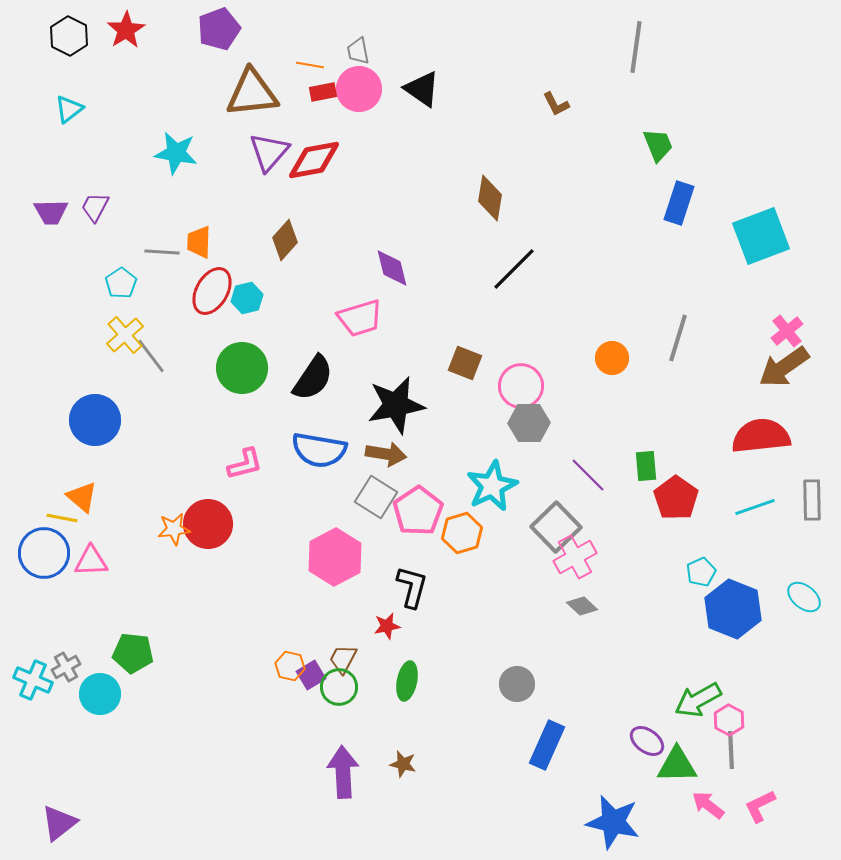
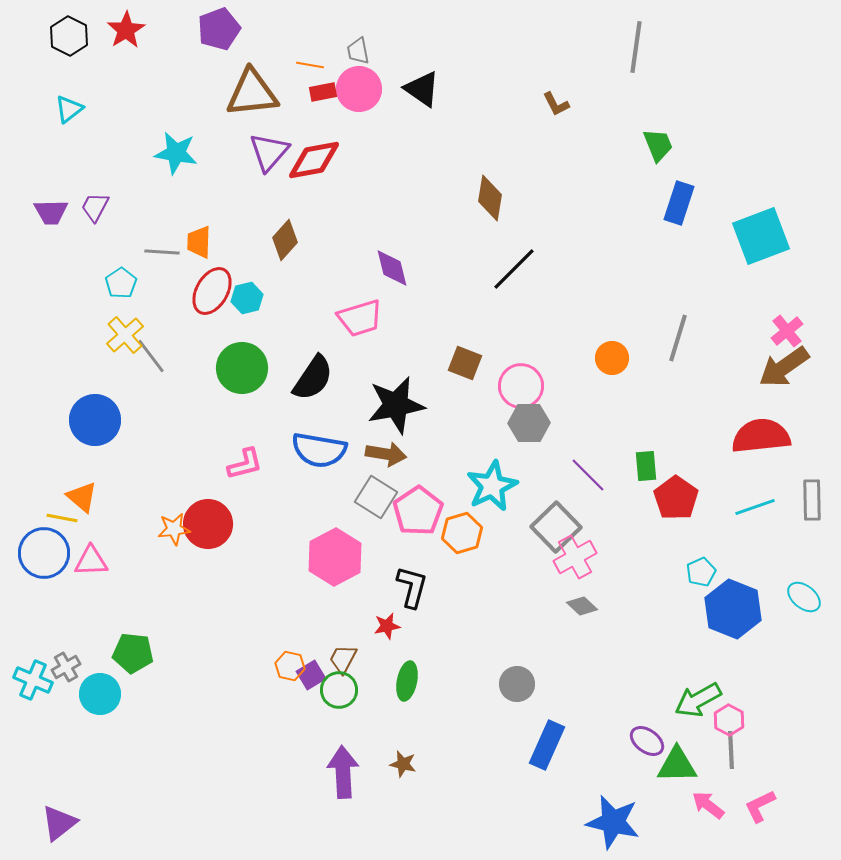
green circle at (339, 687): moved 3 px down
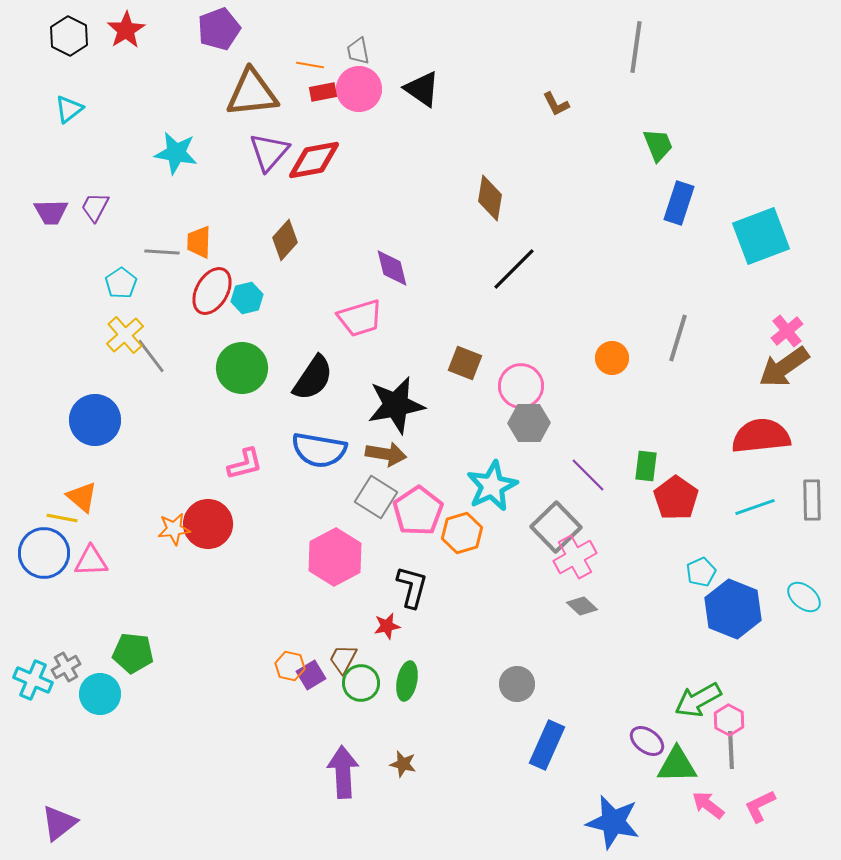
green rectangle at (646, 466): rotated 12 degrees clockwise
green circle at (339, 690): moved 22 px right, 7 px up
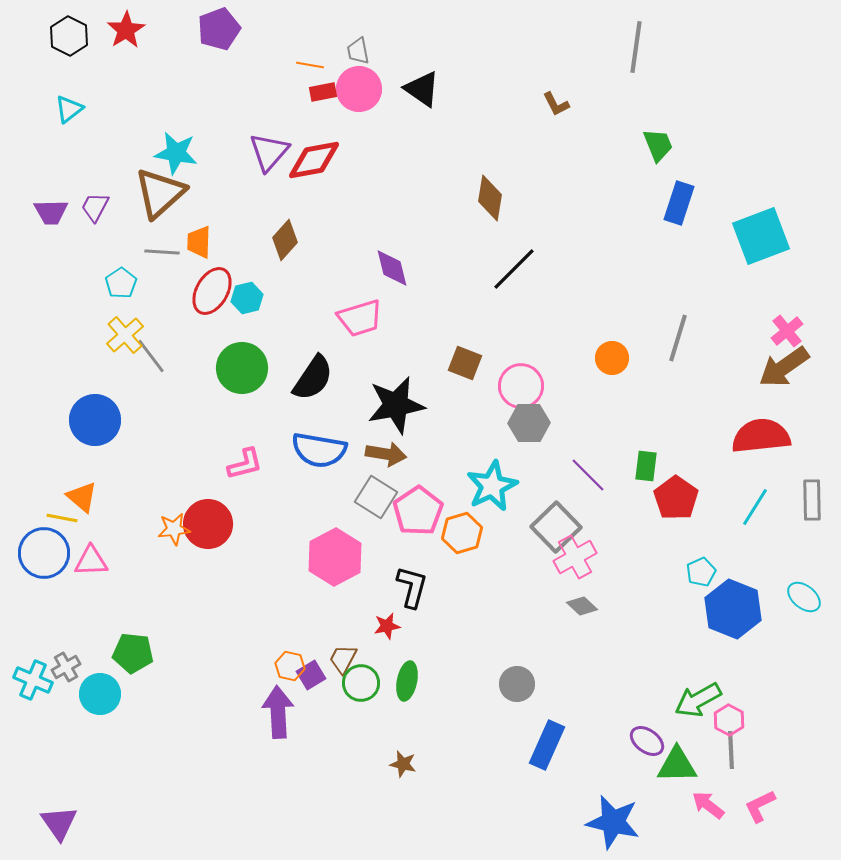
brown triangle at (252, 93): moved 92 px left, 100 px down; rotated 36 degrees counterclockwise
cyan line at (755, 507): rotated 39 degrees counterclockwise
purple arrow at (343, 772): moved 65 px left, 60 px up
purple triangle at (59, 823): rotated 27 degrees counterclockwise
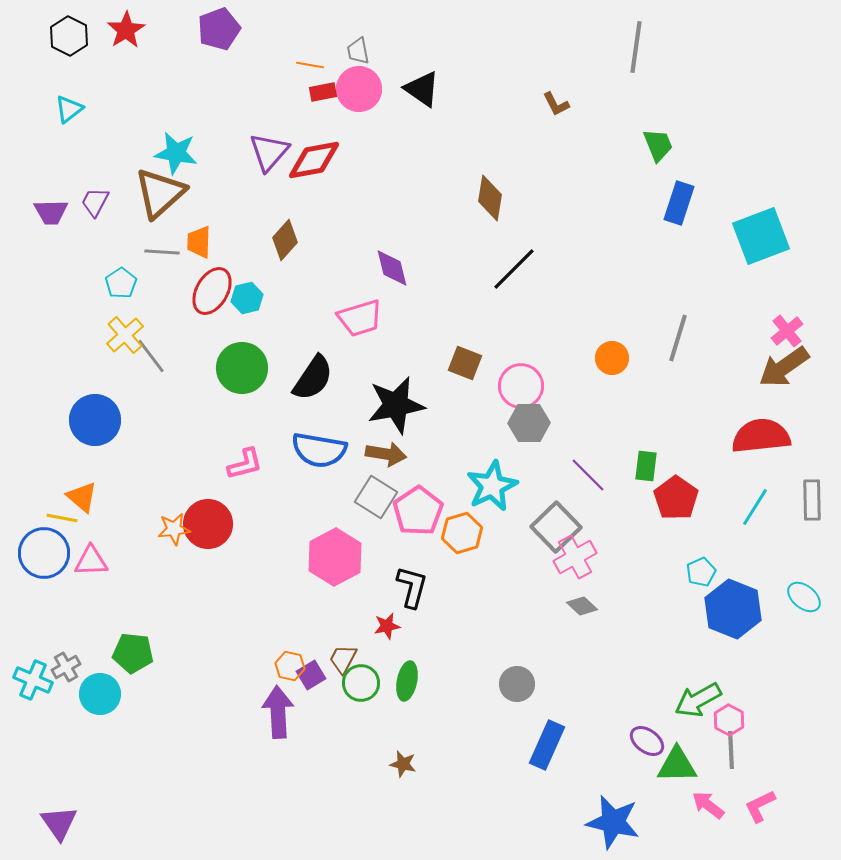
purple trapezoid at (95, 207): moved 5 px up
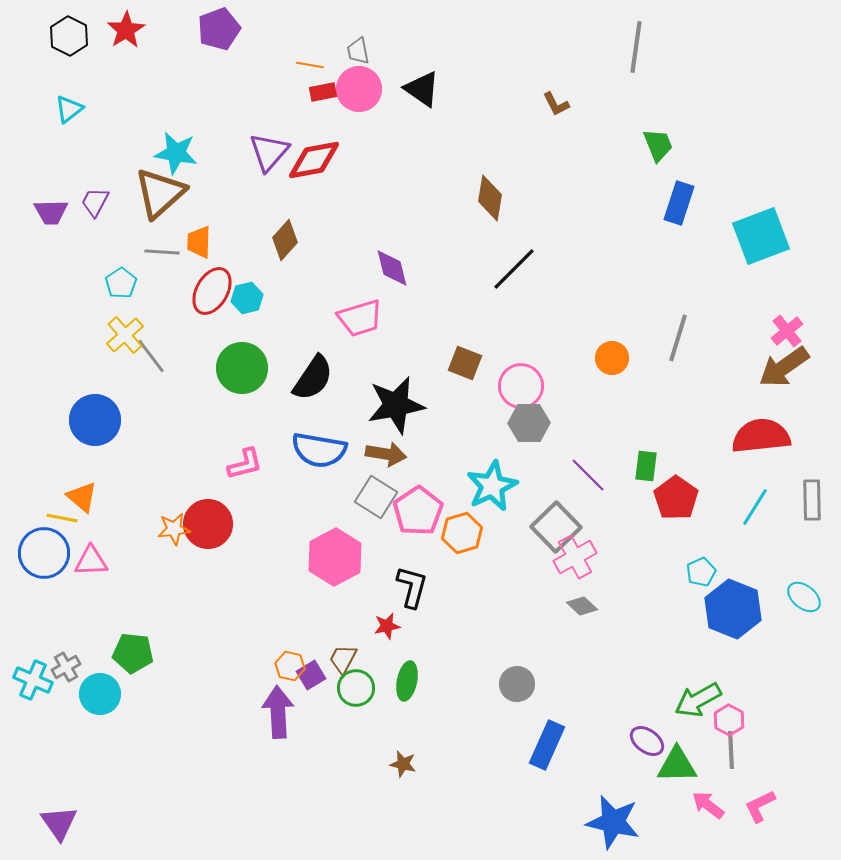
green circle at (361, 683): moved 5 px left, 5 px down
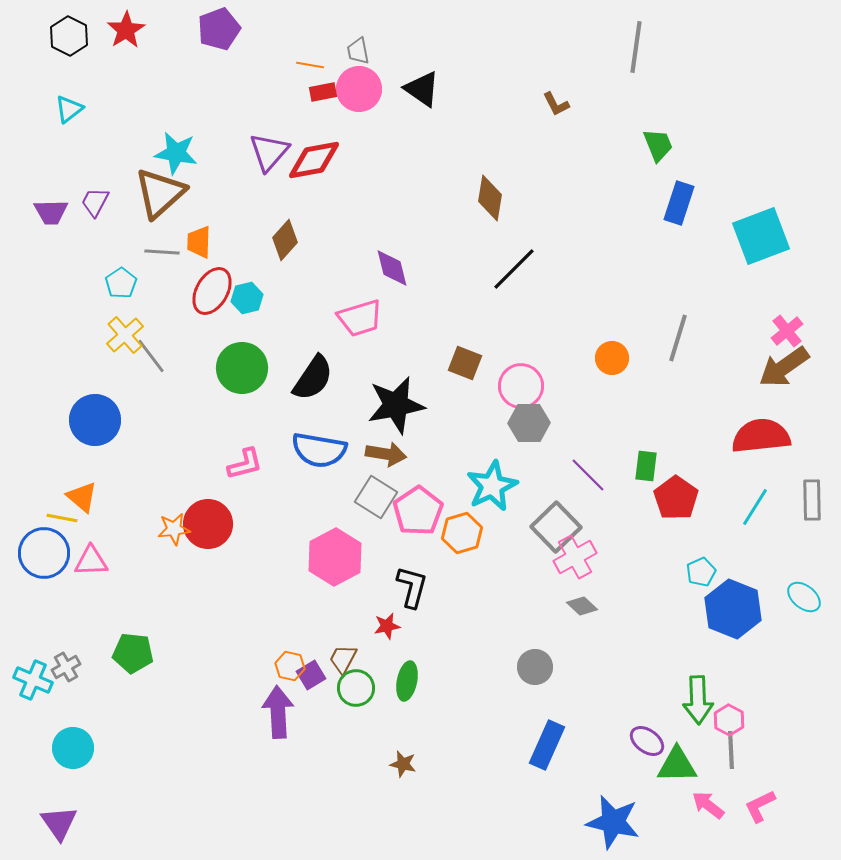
gray circle at (517, 684): moved 18 px right, 17 px up
cyan circle at (100, 694): moved 27 px left, 54 px down
green arrow at (698, 700): rotated 63 degrees counterclockwise
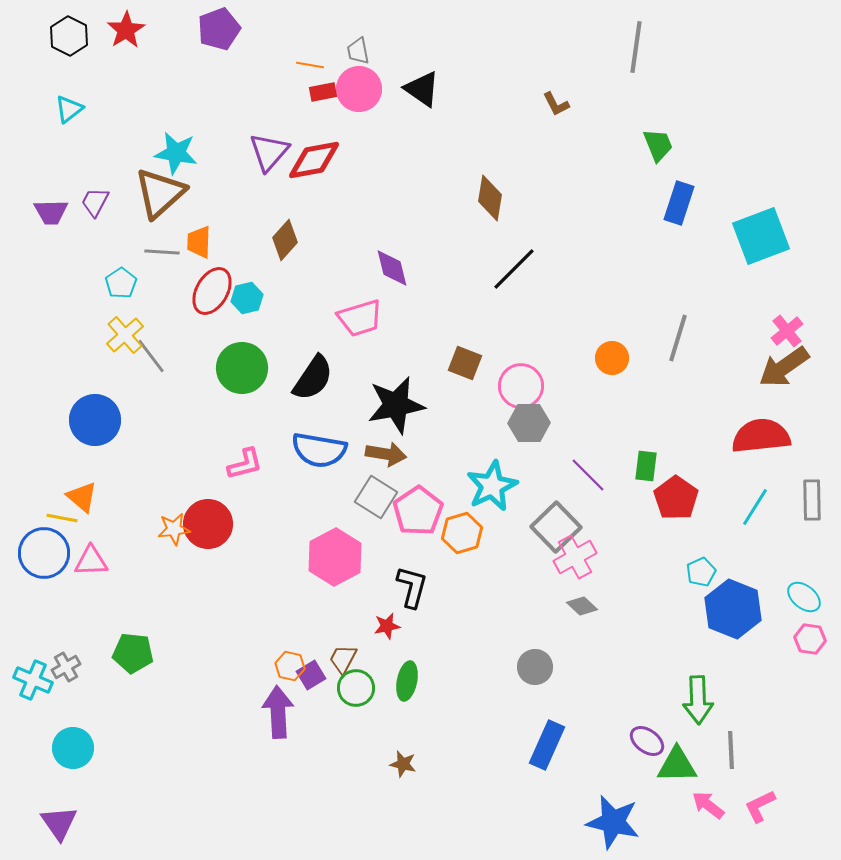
pink hexagon at (729, 720): moved 81 px right, 81 px up; rotated 20 degrees counterclockwise
